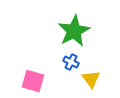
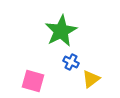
green star: moved 13 px left
yellow triangle: rotated 30 degrees clockwise
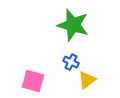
green star: moved 12 px right, 6 px up; rotated 28 degrees counterclockwise
yellow triangle: moved 4 px left, 1 px down
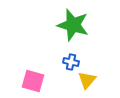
blue cross: rotated 14 degrees counterclockwise
yellow triangle: rotated 12 degrees counterclockwise
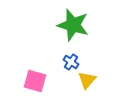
blue cross: rotated 21 degrees clockwise
pink square: moved 2 px right
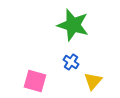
yellow triangle: moved 6 px right, 1 px down
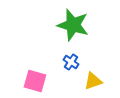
yellow triangle: rotated 30 degrees clockwise
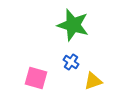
pink square: moved 1 px right, 3 px up
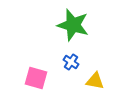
yellow triangle: moved 2 px right; rotated 30 degrees clockwise
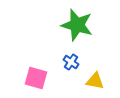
green star: moved 4 px right
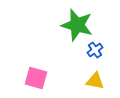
blue cross: moved 24 px right, 12 px up; rotated 21 degrees clockwise
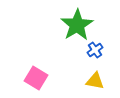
green star: rotated 24 degrees clockwise
pink square: rotated 15 degrees clockwise
